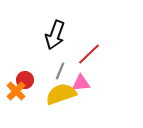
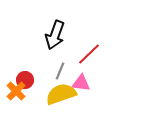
pink triangle: rotated 12 degrees clockwise
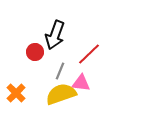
red circle: moved 10 px right, 28 px up
orange cross: moved 2 px down
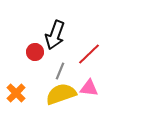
pink triangle: moved 8 px right, 5 px down
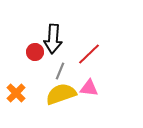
black arrow: moved 2 px left, 4 px down; rotated 16 degrees counterclockwise
